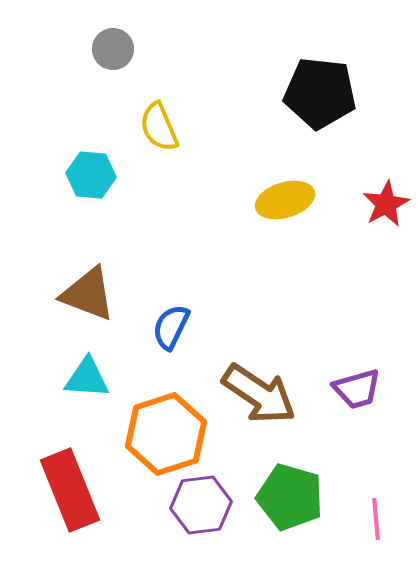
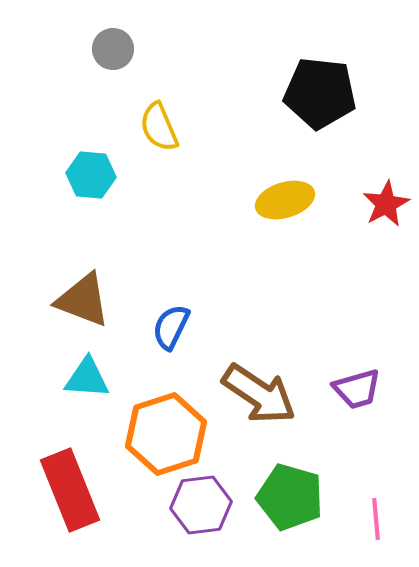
brown triangle: moved 5 px left, 6 px down
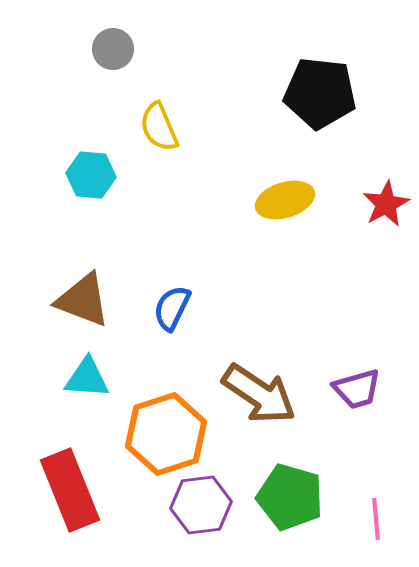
blue semicircle: moved 1 px right, 19 px up
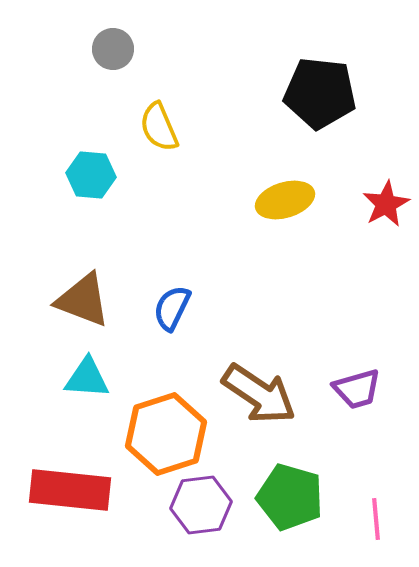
red rectangle: rotated 62 degrees counterclockwise
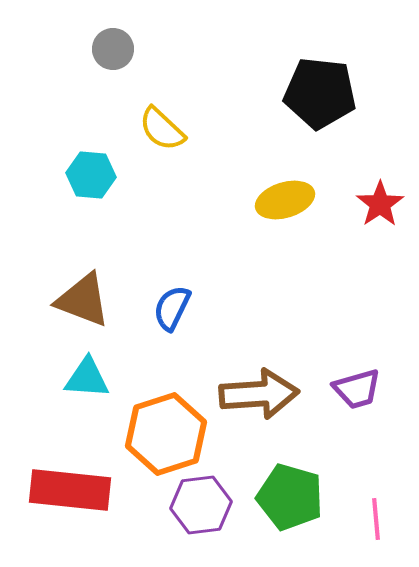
yellow semicircle: moved 3 px right, 2 px down; rotated 24 degrees counterclockwise
red star: moved 6 px left; rotated 6 degrees counterclockwise
brown arrow: rotated 38 degrees counterclockwise
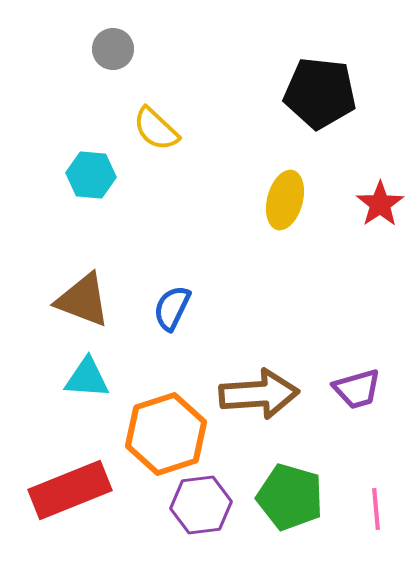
yellow semicircle: moved 6 px left
yellow ellipse: rotated 58 degrees counterclockwise
red rectangle: rotated 28 degrees counterclockwise
pink line: moved 10 px up
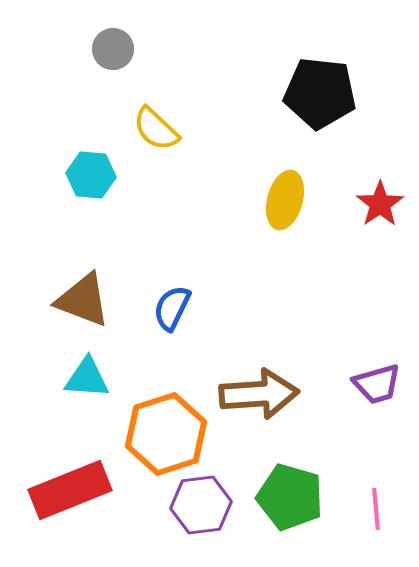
purple trapezoid: moved 20 px right, 5 px up
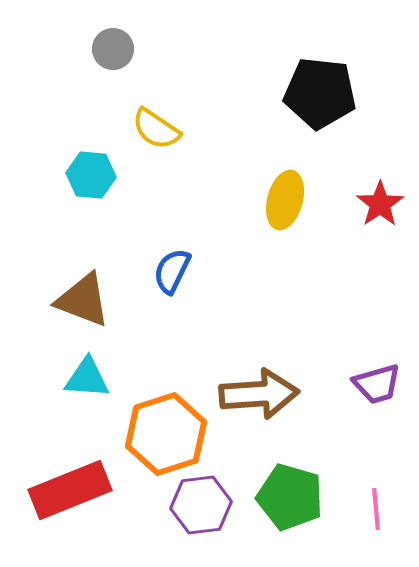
yellow semicircle: rotated 9 degrees counterclockwise
blue semicircle: moved 37 px up
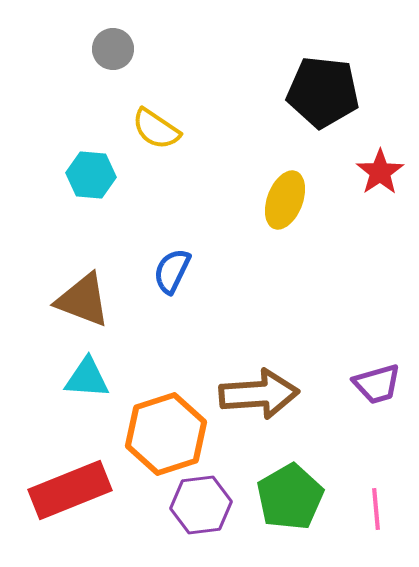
black pentagon: moved 3 px right, 1 px up
yellow ellipse: rotated 6 degrees clockwise
red star: moved 32 px up
green pentagon: rotated 26 degrees clockwise
